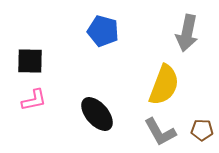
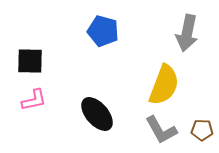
gray L-shape: moved 1 px right, 2 px up
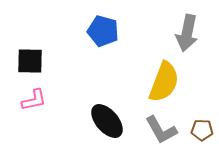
yellow semicircle: moved 3 px up
black ellipse: moved 10 px right, 7 px down
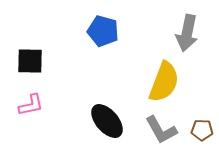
pink L-shape: moved 3 px left, 5 px down
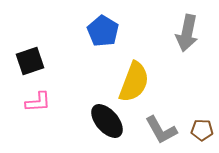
blue pentagon: rotated 16 degrees clockwise
black square: rotated 20 degrees counterclockwise
yellow semicircle: moved 30 px left
pink L-shape: moved 7 px right, 3 px up; rotated 8 degrees clockwise
